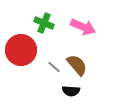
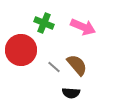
black semicircle: moved 2 px down
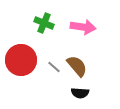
pink arrow: rotated 15 degrees counterclockwise
red circle: moved 10 px down
brown semicircle: moved 1 px down
black semicircle: moved 9 px right
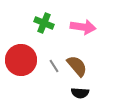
gray line: moved 1 px up; rotated 16 degrees clockwise
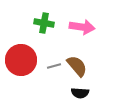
green cross: rotated 12 degrees counterclockwise
pink arrow: moved 1 px left
gray line: rotated 72 degrees counterclockwise
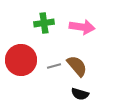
green cross: rotated 18 degrees counterclockwise
black semicircle: moved 1 px down; rotated 12 degrees clockwise
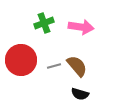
green cross: rotated 12 degrees counterclockwise
pink arrow: moved 1 px left
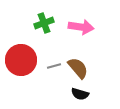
brown semicircle: moved 1 px right, 2 px down
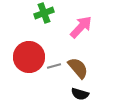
green cross: moved 10 px up
pink arrow: rotated 55 degrees counterclockwise
red circle: moved 8 px right, 3 px up
